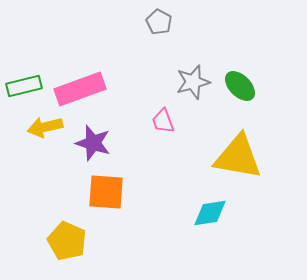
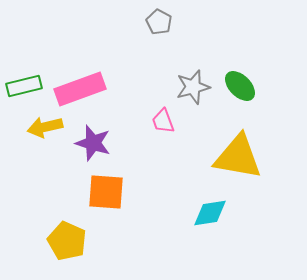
gray star: moved 5 px down
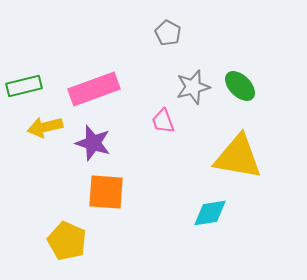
gray pentagon: moved 9 px right, 11 px down
pink rectangle: moved 14 px right
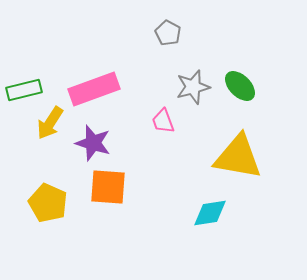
green rectangle: moved 4 px down
yellow arrow: moved 5 px right, 4 px up; rotated 44 degrees counterclockwise
orange square: moved 2 px right, 5 px up
yellow pentagon: moved 19 px left, 38 px up
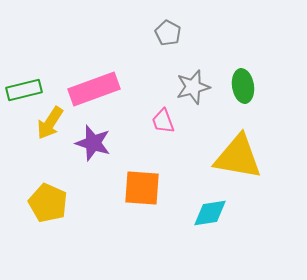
green ellipse: moved 3 px right; rotated 36 degrees clockwise
orange square: moved 34 px right, 1 px down
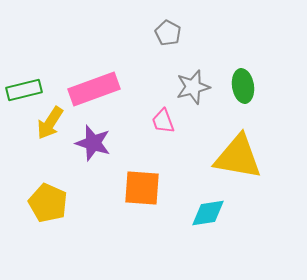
cyan diamond: moved 2 px left
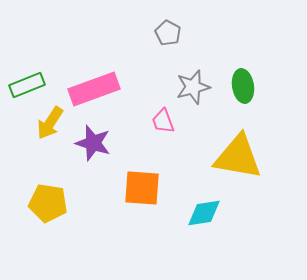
green rectangle: moved 3 px right, 5 px up; rotated 8 degrees counterclockwise
yellow pentagon: rotated 15 degrees counterclockwise
cyan diamond: moved 4 px left
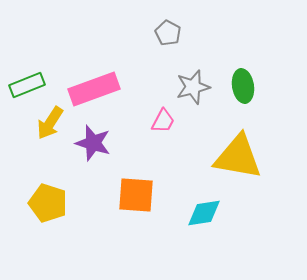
pink trapezoid: rotated 132 degrees counterclockwise
orange square: moved 6 px left, 7 px down
yellow pentagon: rotated 9 degrees clockwise
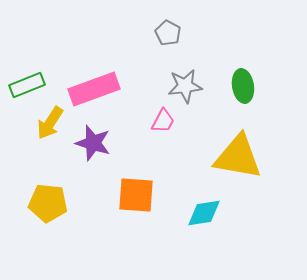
gray star: moved 8 px left, 1 px up; rotated 8 degrees clockwise
yellow pentagon: rotated 12 degrees counterclockwise
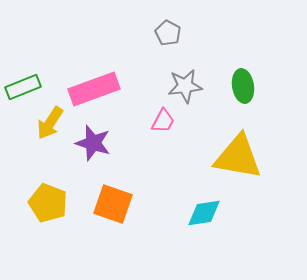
green rectangle: moved 4 px left, 2 px down
orange square: moved 23 px left, 9 px down; rotated 15 degrees clockwise
yellow pentagon: rotated 15 degrees clockwise
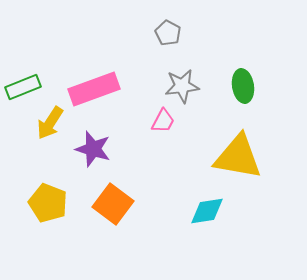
gray star: moved 3 px left
purple star: moved 6 px down
orange square: rotated 18 degrees clockwise
cyan diamond: moved 3 px right, 2 px up
